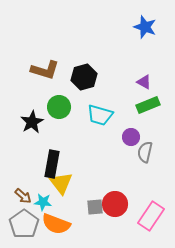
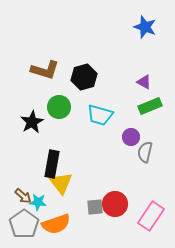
green rectangle: moved 2 px right, 1 px down
cyan star: moved 5 px left
orange semicircle: rotated 40 degrees counterclockwise
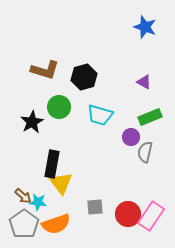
green rectangle: moved 11 px down
red circle: moved 13 px right, 10 px down
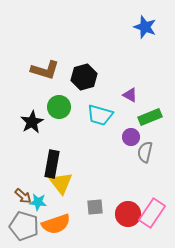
purple triangle: moved 14 px left, 13 px down
pink rectangle: moved 1 px right, 3 px up
gray pentagon: moved 2 px down; rotated 20 degrees counterclockwise
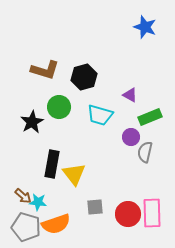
yellow triangle: moved 13 px right, 9 px up
pink rectangle: rotated 36 degrees counterclockwise
gray pentagon: moved 2 px right, 1 px down
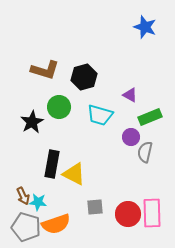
yellow triangle: rotated 25 degrees counterclockwise
brown arrow: rotated 24 degrees clockwise
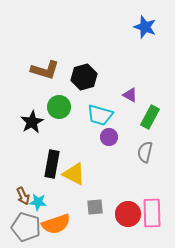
green rectangle: rotated 40 degrees counterclockwise
purple circle: moved 22 px left
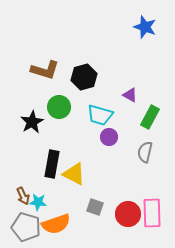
gray square: rotated 24 degrees clockwise
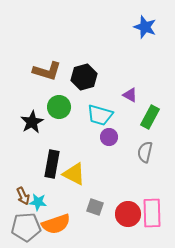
brown L-shape: moved 2 px right, 1 px down
gray pentagon: rotated 20 degrees counterclockwise
